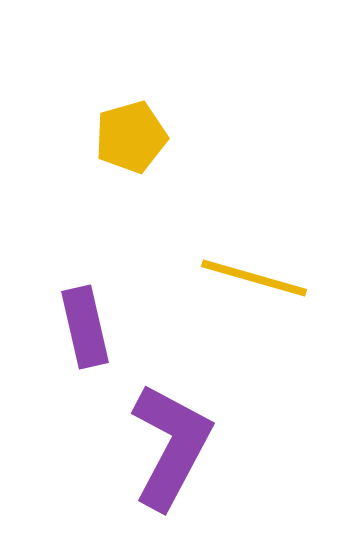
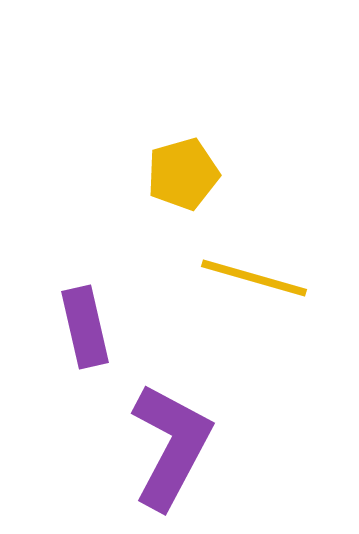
yellow pentagon: moved 52 px right, 37 px down
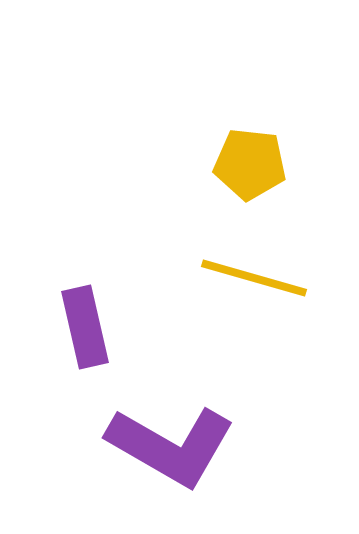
yellow pentagon: moved 67 px right, 10 px up; rotated 22 degrees clockwise
purple L-shape: rotated 92 degrees clockwise
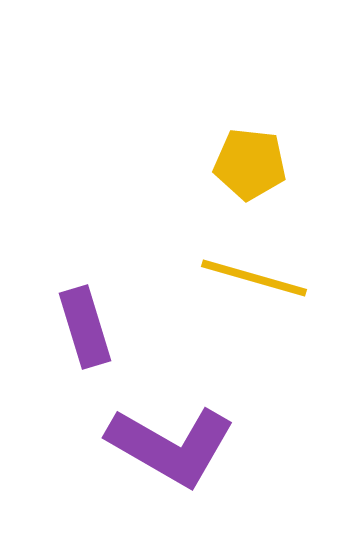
purple rectangle: rotated 4 degrees counterclockwise
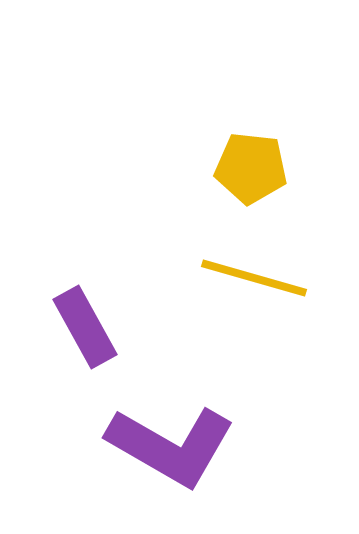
yellow pentagon: moved 1 px right, 4 px down
purple rectangle: rotated 12 degrees counterclockwise
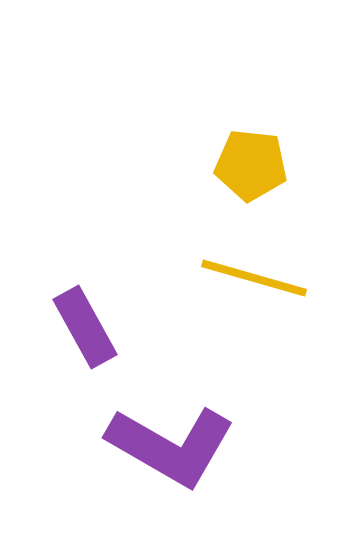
yellow pentagon: moved 3 px up
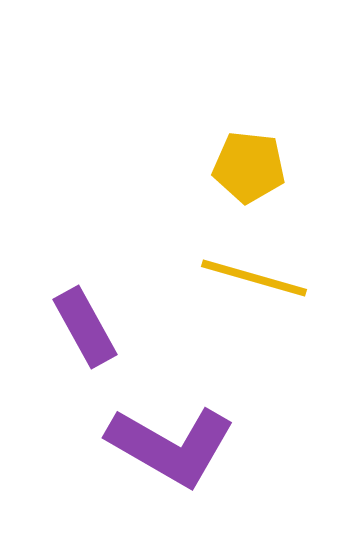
yellow pentagon: moved 2 px left, 2 px down
